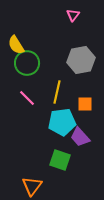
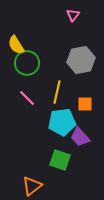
orange triangle: rotated 15 degrees clockwise
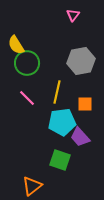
gray hexagon: moved 1 px down
